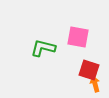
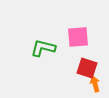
pink square: rotated 15 degrees counterclockwise
red square: moved 2 px left, 2 px up
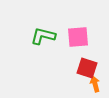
green L-shape: moved 12 px up
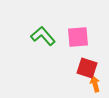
green L-shape: rotated 35 degrees clockwise
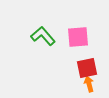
red square: rotated 30 degrees counterclockwise
orange arrow: moved 6 px left
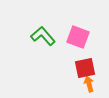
pink square: rotated 25 degrees clockwise
red square: moved 2 px left
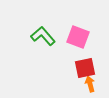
orange arrow: moved 1 px right
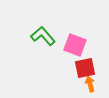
pink square: moved 3 px left, 8 px down
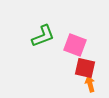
green L-shape: rotated 110 degrees clockwise
red square: rotated 25 degrees clockwise
